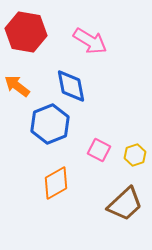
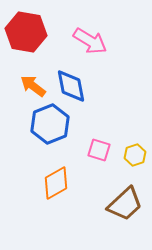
orange arrow: moved 16 px right
pink square: rotated 10 degrees counterclockwise
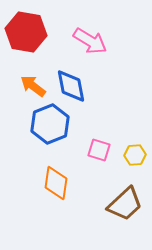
yellow hexagon: rotated 15 degrees clockwise
orange diamond: rotated 52 degrees counterclockwise
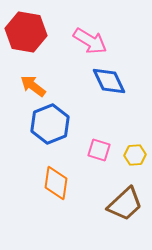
blue diamond: moved 38 px right, 5 px up; rotated 15 degrees counterclockwise
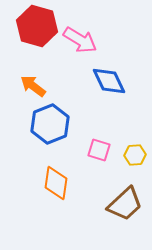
red hexagon: moved 11 px right, 6 px up; rotated 6 degrees clockwise
pink arrow: moved 10 px left, 1 px up
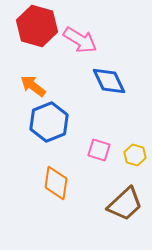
blue hexagon: moved 1 px left, 2 px up
yellow hexagon: rotated 20 degrees clockwise
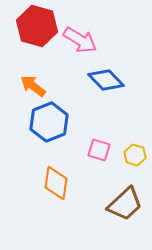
blue diamond: moved 3 px left, 1 px up; rotated 18 degrees counterclockwise
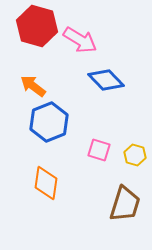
orange diamond: moved 10 px left
brown trapezoid: rotated 30 degrees counterclockwise
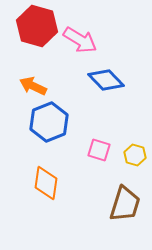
orange arrow: rotated 12 degrees counterclockwise
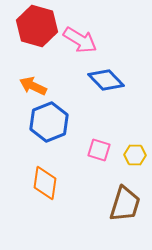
yellow hexagon: rotated 15 degrees counterclockwise
orange diamond: moved 1 px left
